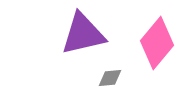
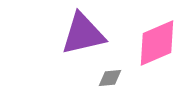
pink diamond: rotated 27 degrees clockwise
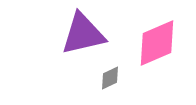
gray diamond: rotated 20 degrees counterclockwise
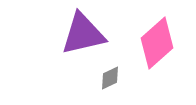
pink diamond: rotated 18 degrees counterclockwise
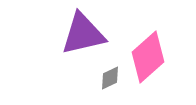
pink diamond: moved 9 px left, 14 px down
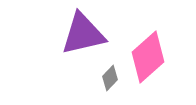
gray diamond: rotated 20 degrees counterclockwise
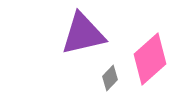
pink diamond: moved 2 px right, 2 px down
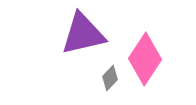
pink diamond: moved 5 px left; rotated 15 degrees counterclockwise
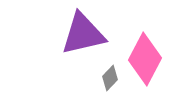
pink diamond: rotated 6 degrees counterclockwise
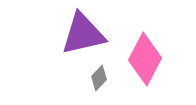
gray diamond: moved 11 px left
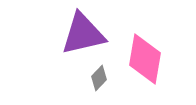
pink diamond: rotated 18 degrees counterclockwise
